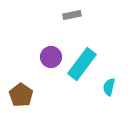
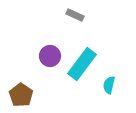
gray rectangle: moved 3 px right; rotated 36 degrees clockwise
purple circle: moved 1 px left, 1 px up
cyan semicircle: moved 2 px up
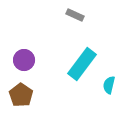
purple circle: moved 26 px left, 4 px down
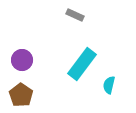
purple circle: moved 2 px left
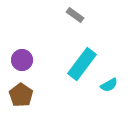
gray rectangle: rotated 12 degrees clockwise
cyan semicircle: rotated 132 degrees counterclockwise
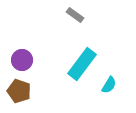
cyan semicircle: rotated 30 degrees counterclockwise
brown pentagon: moved 2 px left, 4 px up; rotated 15 degrees counterclockwise
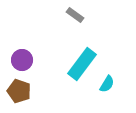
cyan semicircle: moved 2 px left, 1 px up
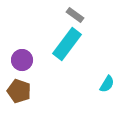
cyan rectangle: moved 15 px left, 20 px up
